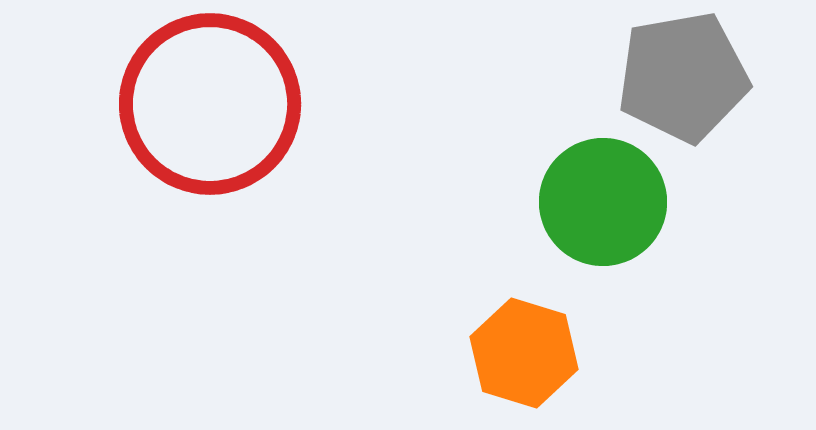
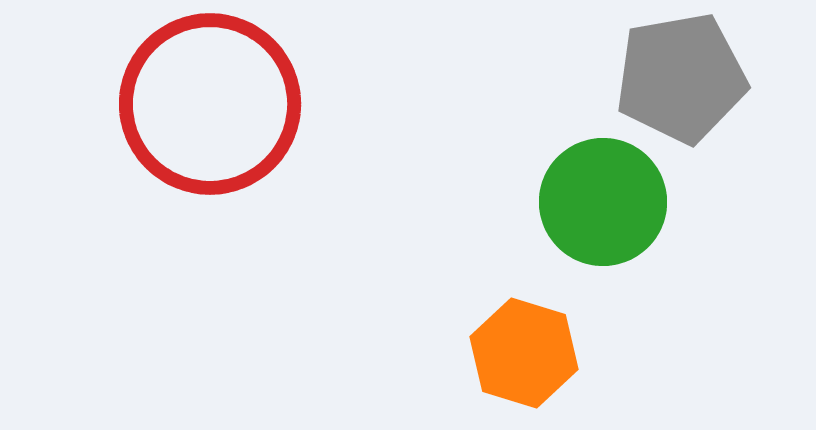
gray pentagon: moved 2 px left, 1 px down
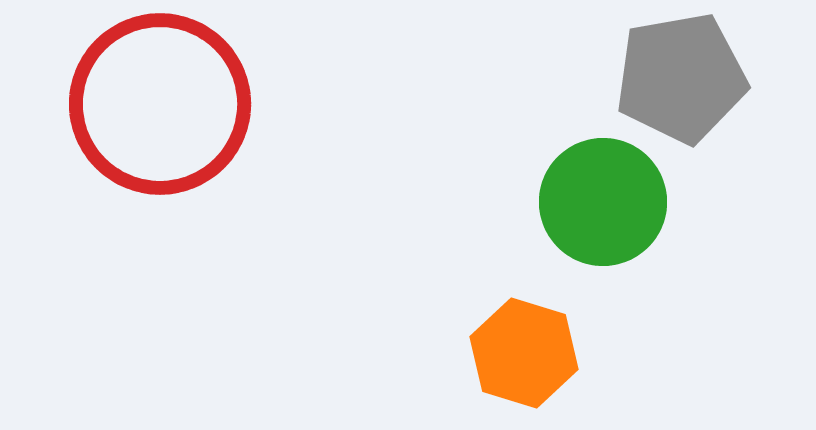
red circle: moved 50 px left
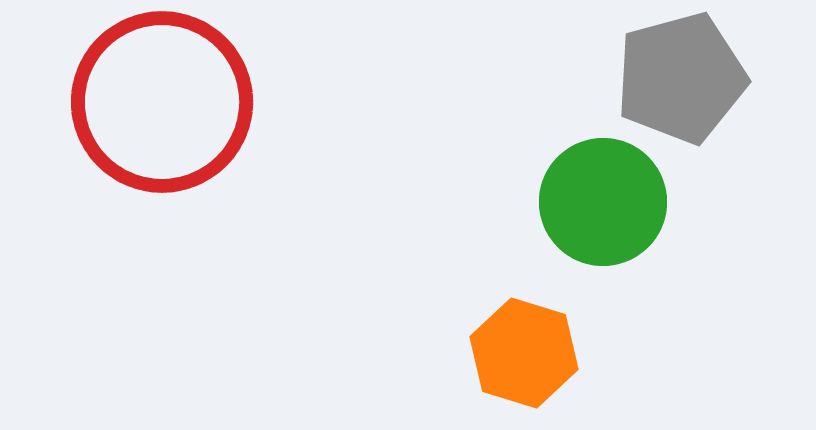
gray pentagon: rotated 5 degrees counterclockwise
red circle: moved 2 px right, 2 px up
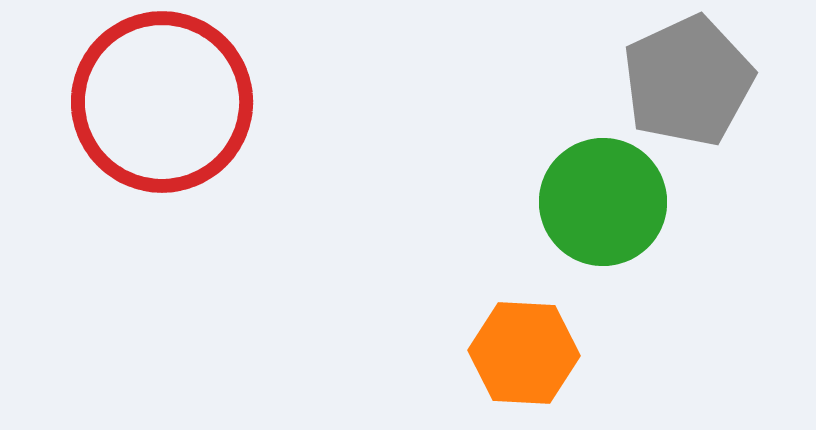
gray pentagon: moved 7 px right, 3 px down; rotated 10 degrees counterclockwise
orange hexagon: rotated 14 degrees counterclockwise
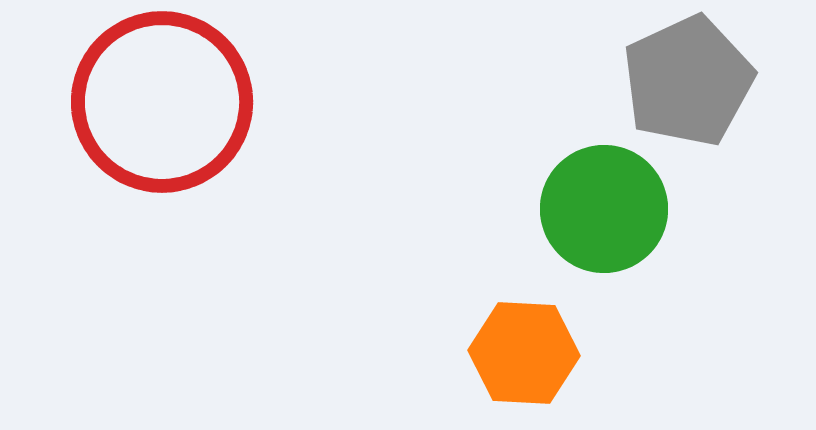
green circle: moved 1 px right, 7 px down
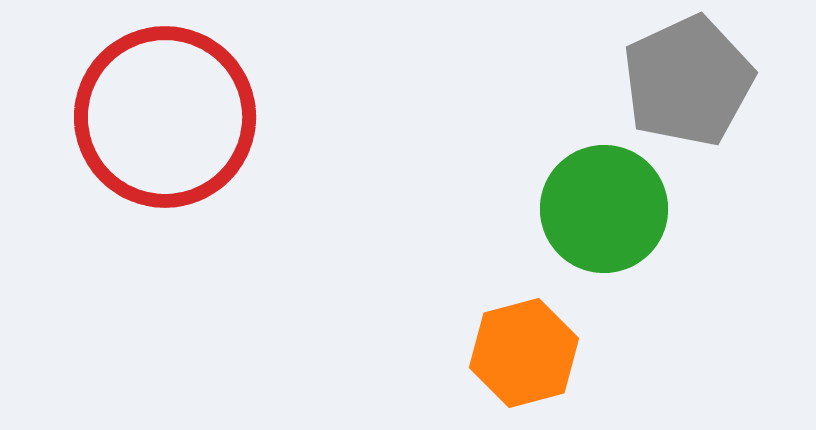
red circle: moved 3 px right, 15 px down
orange hexagon: rotated 18 degrees counterclockwise
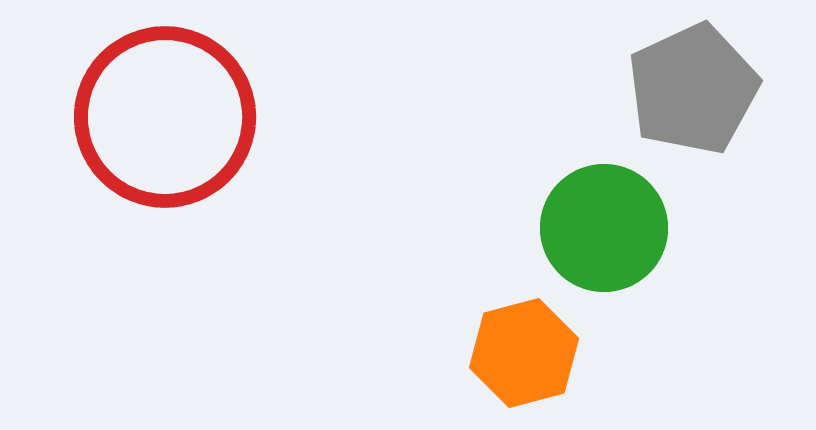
gray pentagon: moved 5 px right, 8 px down
green circle: moved 19 px down
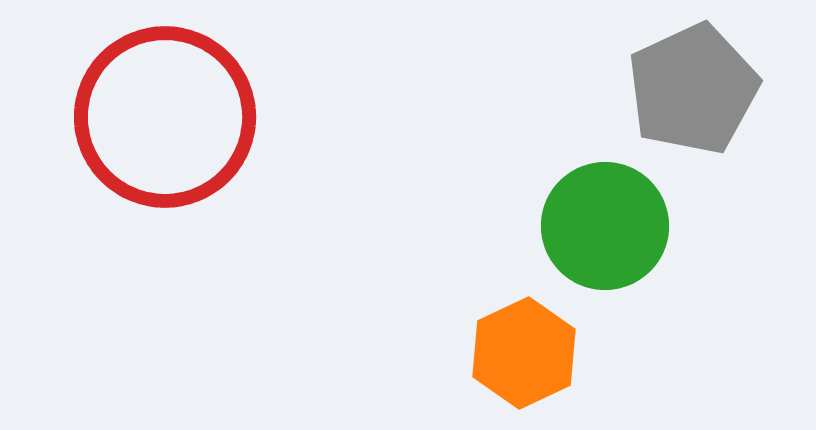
green circle: moved 1 px right, 2 px up
orange hexagon: rotated 10 degrees counterclockwise
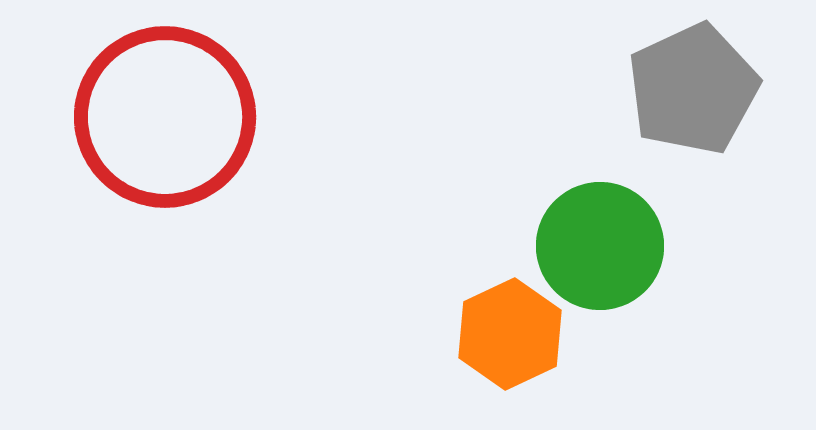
green circle: moved 5 px left, 20 px down
orange hexagon: moved 14 px left, 19 px up
